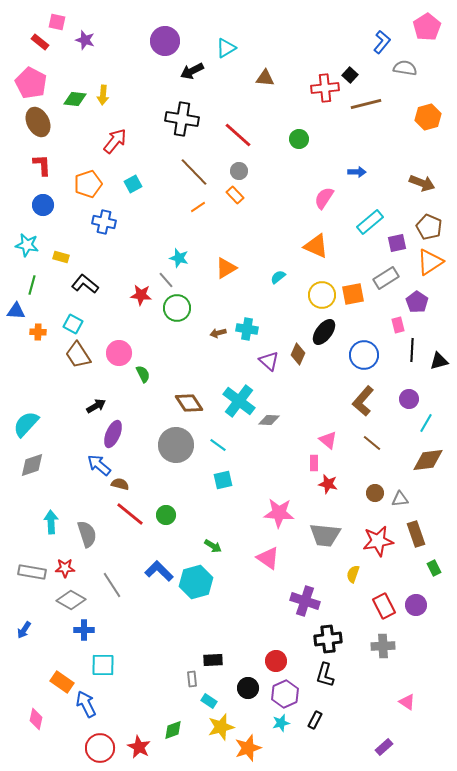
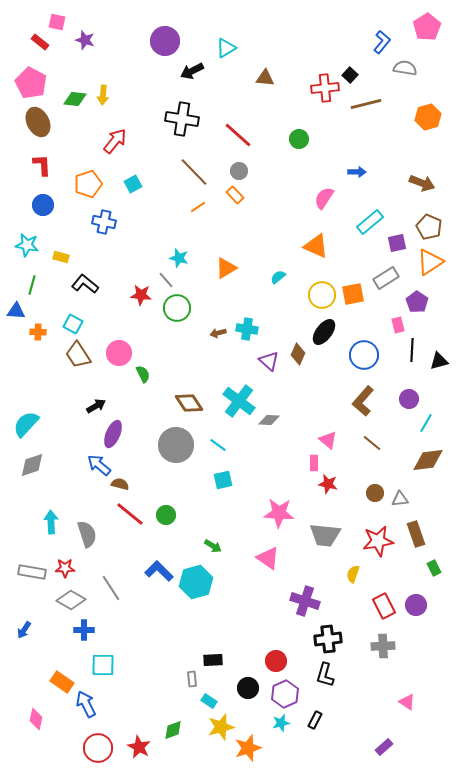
gray line at (112, 585): moved 1 px left, 3 px down
red circle at (100, 748): moved 2 px left
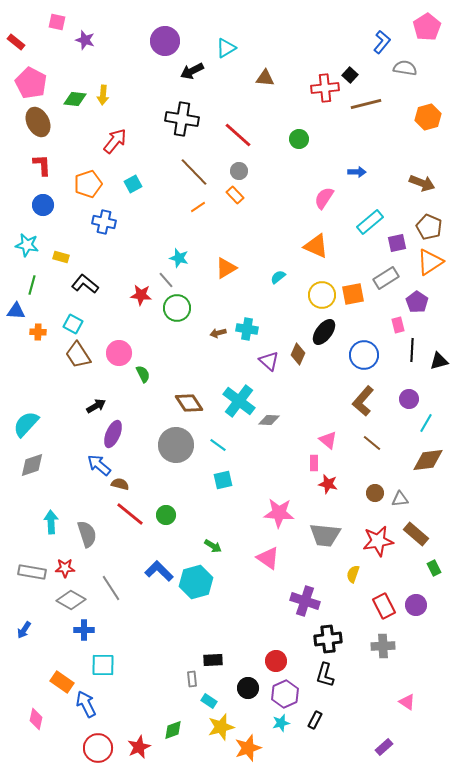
red rectangle at (40, 42): moved 24 px left
brown rectangle at (416, 534): rotated 30 degrees counterclockwise
red star at (139, 747): rotated 20 degrees clockwise
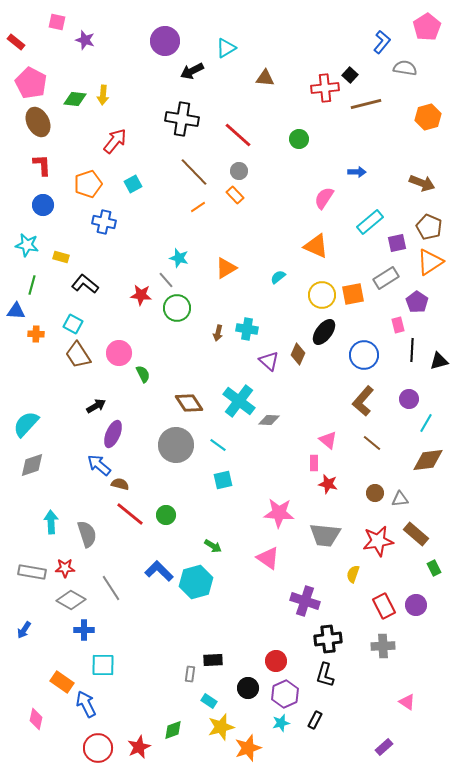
orange cross at (38, 332): moved 2 px left, 2 px down
brown arrow at (218, 333): rotated 63 degrees counterclockwise
gray rectangle at (192, 679): moved 2 px left, 5 px up; rotated 14 degrees clockwise
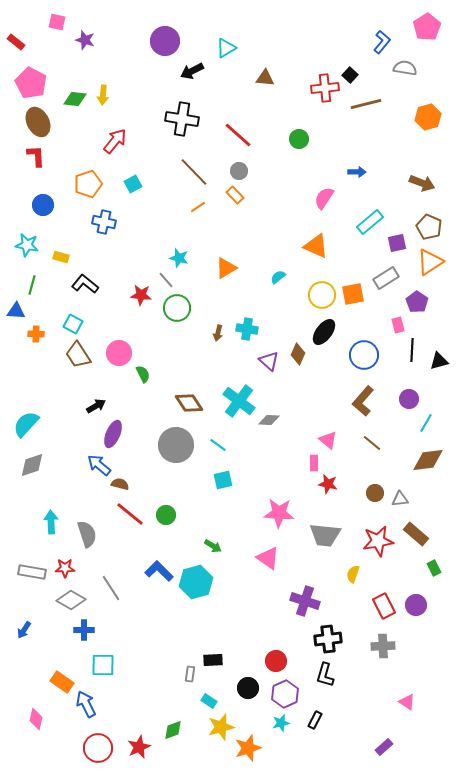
red L-shape at (42, 165): moved 6 px left, 9 px up
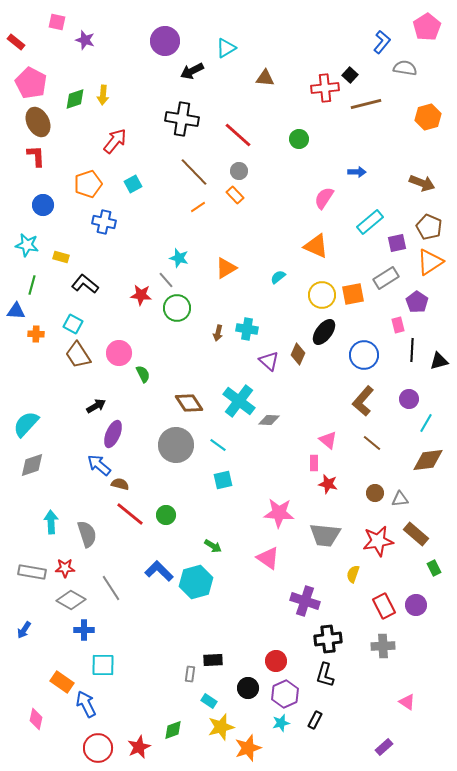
green diamond at (75, 99): rotated 25 degrees counterclockwise
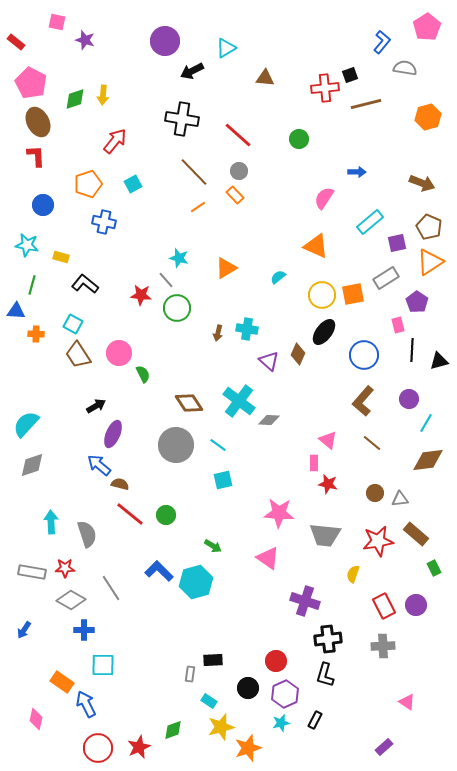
black square at (350, 75): rotated 28 degrees clockwise
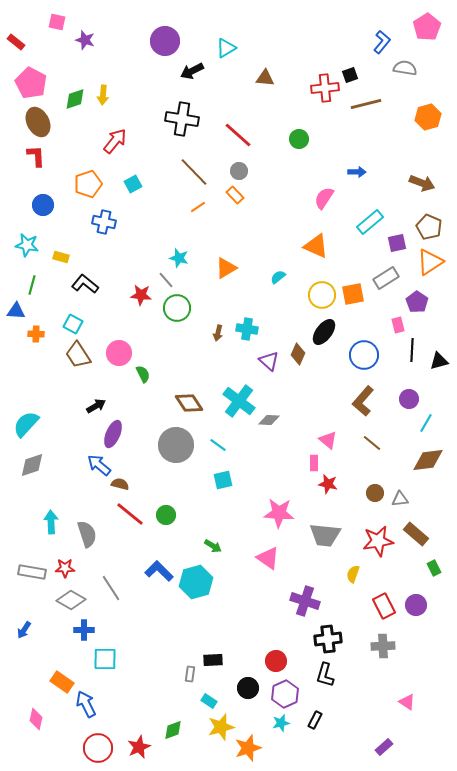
cyan square at (103, 665): moved 2 px right, 6 px up
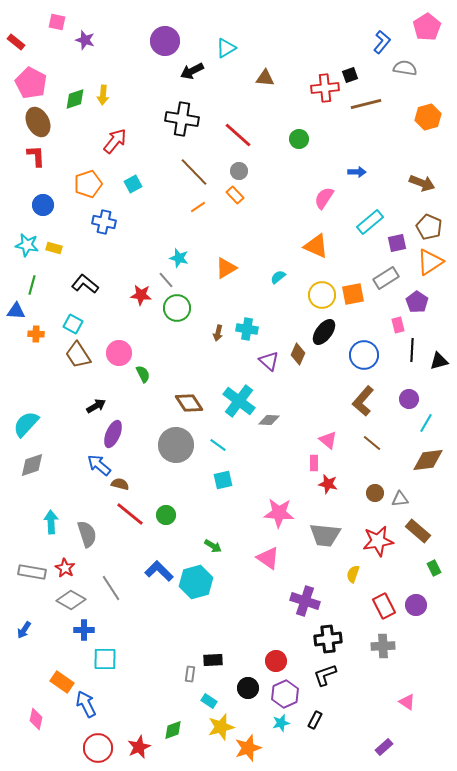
yellow rectangle at (61, 257): moved 7 px left, 9 px up
brown rectangle at (416, 534): moved 2 px right, 3 px up
red star at (65, 568): rotated 30 degrees clockwise
black L-shape at (325, 675): rotated 55 degrees clockwise
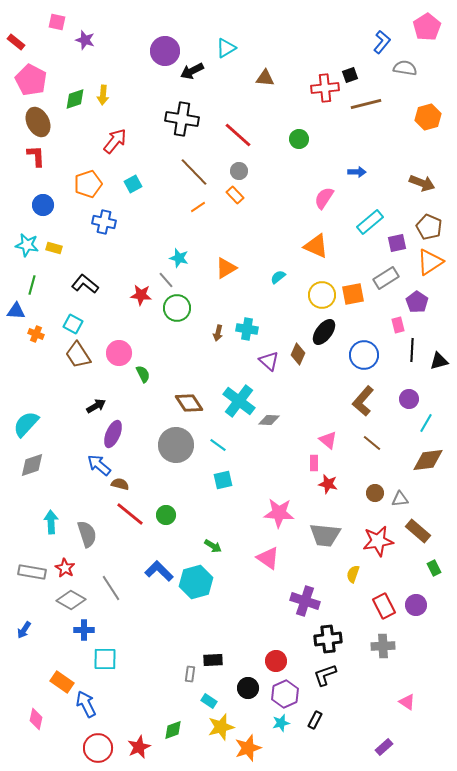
purple circle at (165, 41): moved 10 px down
pink pentagon at (31, 83): moved 3 px up
orange cross at (36, 334): rotated 21 degrees clockwise
